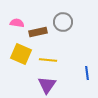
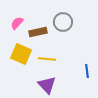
pink semicircle: rotated 56 degrees counterclockwise
yellow line: moved 1 px left, 1 px up
blue line: moved 2 px up
purple triangle: rotated 18 degrees counterclockwise
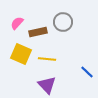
blue line: moved 1 px down; rotated 40 degrees counterclockwise
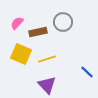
yellow line: rotated 24 degrees counterclockwise
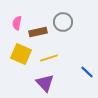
pink semicircle: rotated 32 degrees counterclockwise
yellow line: moved 2 px right, 1 px up
purple triangle: moved 2 px left, 2 px up
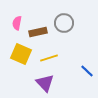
gray circle: moved 1 px right, 1 px down
blue line: moved 1 px up
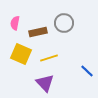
pink semicircle: moved 2 px left
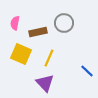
yellow line: rotated 48 degrees counterclockwise
